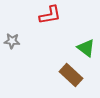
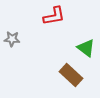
red L-shape: moved 4 px right, 1 px down
gray star: moved 2 px up
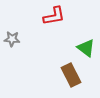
brown rectangle: rotated 20 degrees clockwise
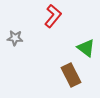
red L-shape: moved 1 px left; rotated 40 degrees counterclockwise
gray star: moved 3 px right, 1 px up
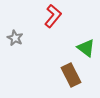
gray star: rotated 21 degrees clockwise
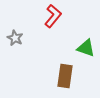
green triangle: rotated 18 degrees counterclockwise
brown rectangle: moved 6 px left, 1 px down; rotated 35 degrees clockwise
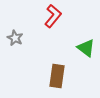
green triangle: rotated 18 degrees clockwise
brown rectangle: moved 8 px left
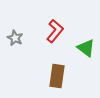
red L-shape: moved 2 px right, 15 px down
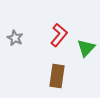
red L-shape: moved 4 px right, 4 px down
green triangle: rotated 36 degrees clockwise
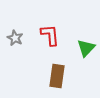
red L-shape: moved 9 px left; rotated 45 degrees counterclockwise
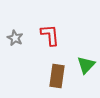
green triangle: moved 17 px down
